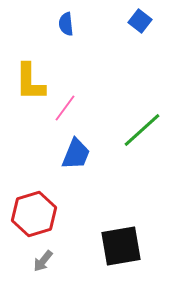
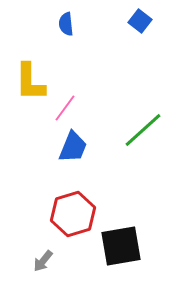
green line: moved 1 px right
blue trapezoid: moved 3 px left, 7 px up
red hexagon: moved 39 px right
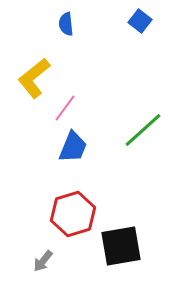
yellow L-shape: moved 4 px right, 4 px up; rotated 51 degrees clockwise
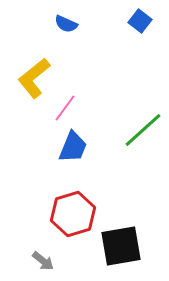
blue semicircle: rotated 60 degrees counterclockwise
gray arrow: rotated 90 degrees counterclockwise
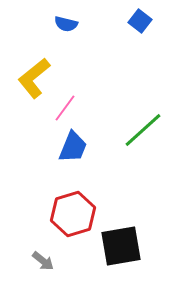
blue semicircle: rotated 10 degrees counterclockwise
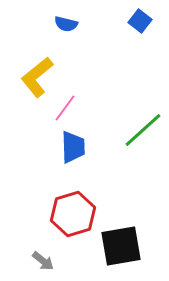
yellow L-shape: moved 3 px right, 1 px up
blue trapezoid: rotated 24 degrees counterclockwise
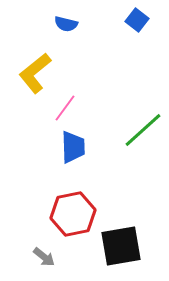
blue square: moved 3 px left, 1 px up
yellow L-shape: moved 2 px left, 4 px up
red hexagon: rotated 6 degrees clockwise
gray arrow: moved 1 px right, 4 px up
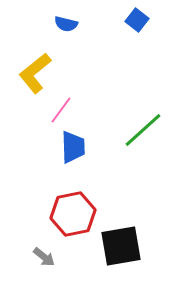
pink line: moved 4 px left, 2 px down
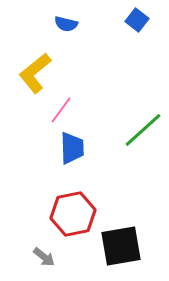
blue trapezoid: moved 1 px left, 1 px down
